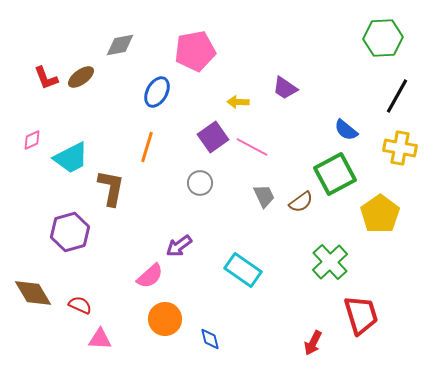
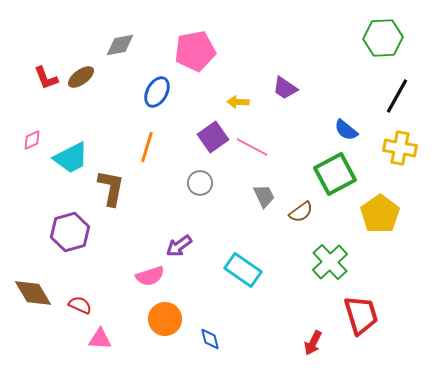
brown semicircle: moved 10 px down
pink semicircle: rotated 24 degrees clockwise
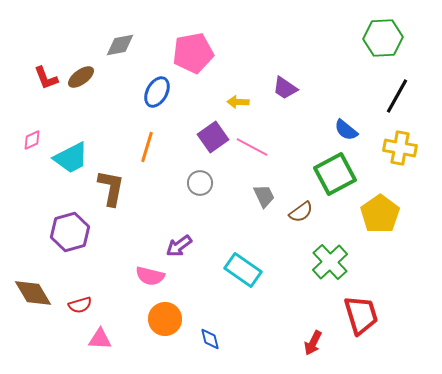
pink pentagon: moved 2 px left, 2 px down
pink semicircle: rotated 32 degrees clockwise
red semicircle: rotated 140 degrees clockwise
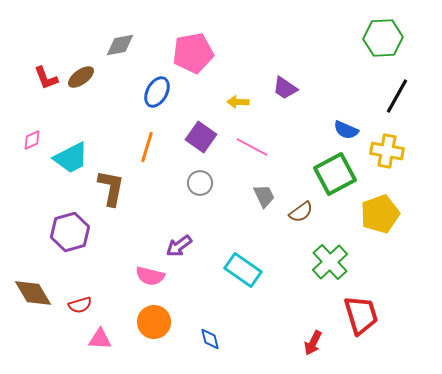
blue semicircle: rotated 15 degrees counterclockwise
purple square: moved 12 px left; rotated 20 degrees counterclockwise
yellow cross: moved 13 px left, 3 px down
yellow pentagon: rotated 15 degrees clockwise
orange circle: moved 11 px left, 3 px down
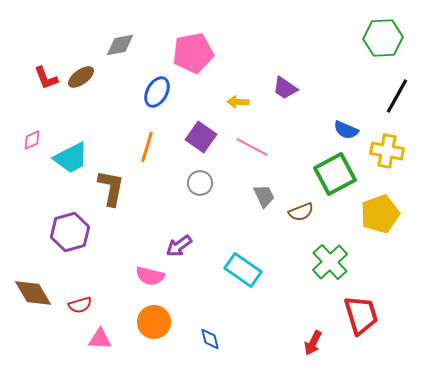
brown semicircle: rotated 15 degrees clockwise
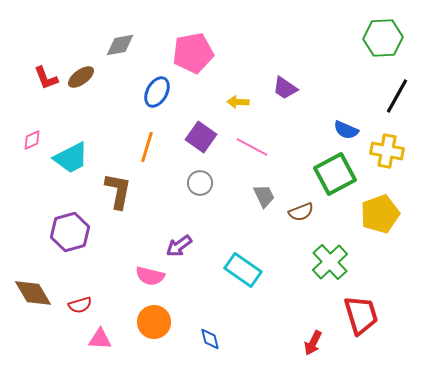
brown L-shape: moved 7 px right, 3 px down
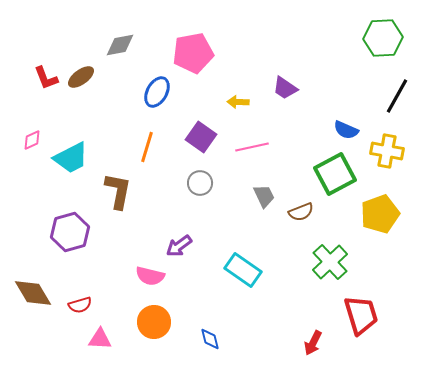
pink line: rotated 40 degrees counterclockwise
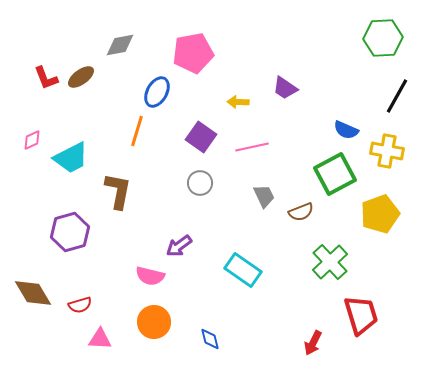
orange line: moved 10 px left, 16 px up
